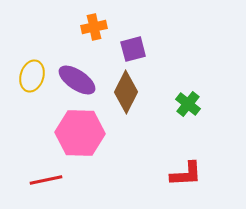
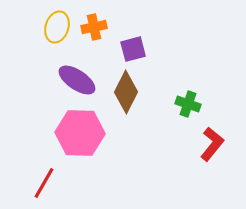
yellow ellipse: moved 25 px right, 49 px up
green cross: rotated 20 degrees counterclockwise
red L-shape: moved 26 px right, 30 px up; rotated 48 degrees counterclockwise
red line: moved 2 px left, 3 px down; rotated 48 degrees counterclockwise
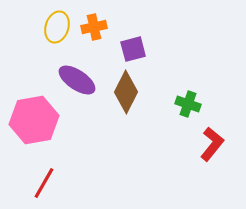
pink hexagon: moved 46 px left, 13 px up; rotated 12 degrees counterclockwise
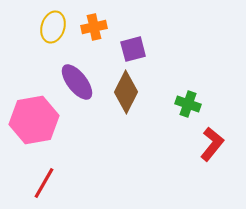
yellow ellipse: moved 4 px left
purple ellipse: moved 2 px down; rotated 18 degrees clockwise
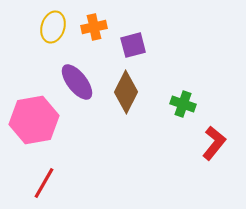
purple square: moved 4 px up
green cross: moved 5 px left
red L-shape: moved 2 px right, 1 px up
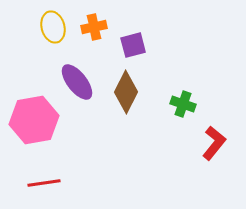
yellow ellipse: rotated 32 degrees counterclockwise
red line: rotated 52 degrees clockwise
